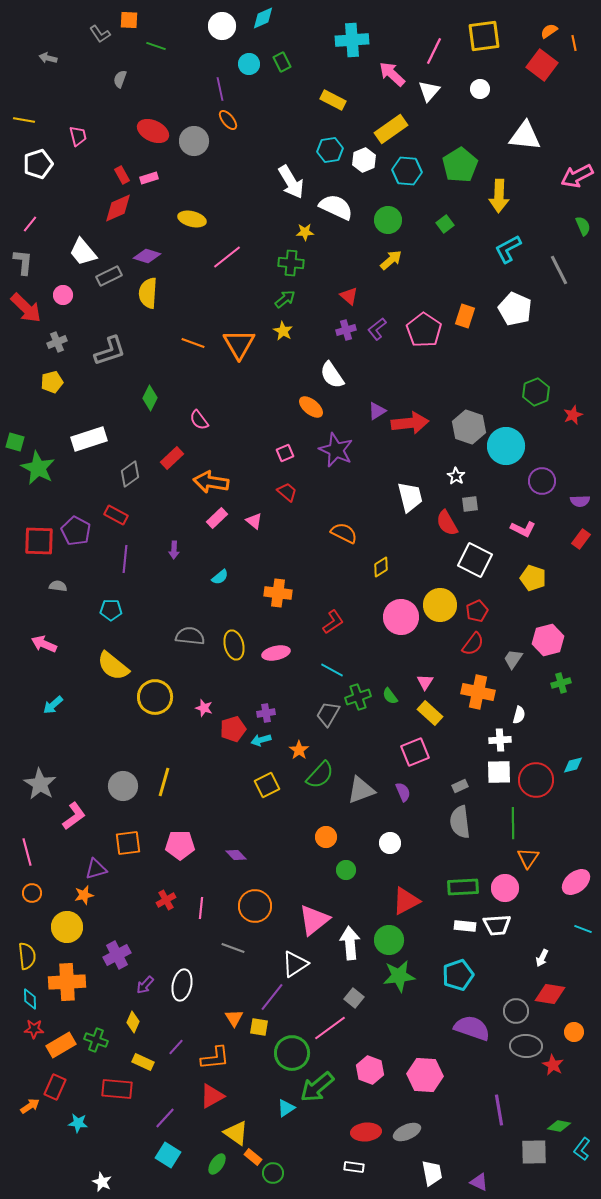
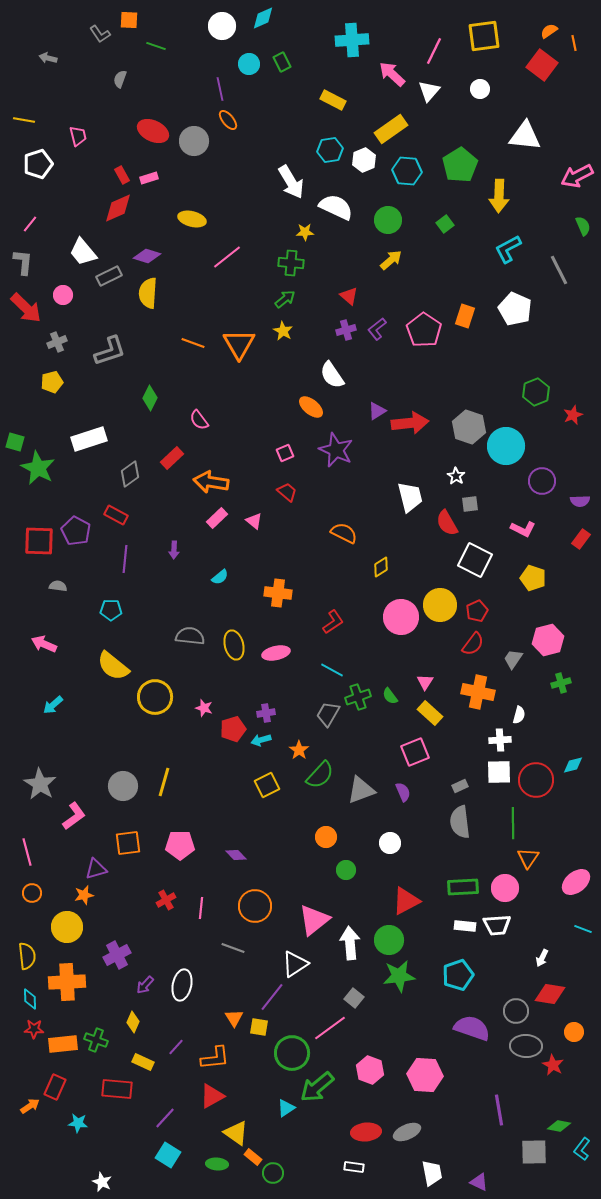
orange rectangle at (61, 1045): moved 2 px right, 1 px up; rotated 24 degrees clockwise
green ellipse at (217, 1164): rotated 60 degrees clockwise
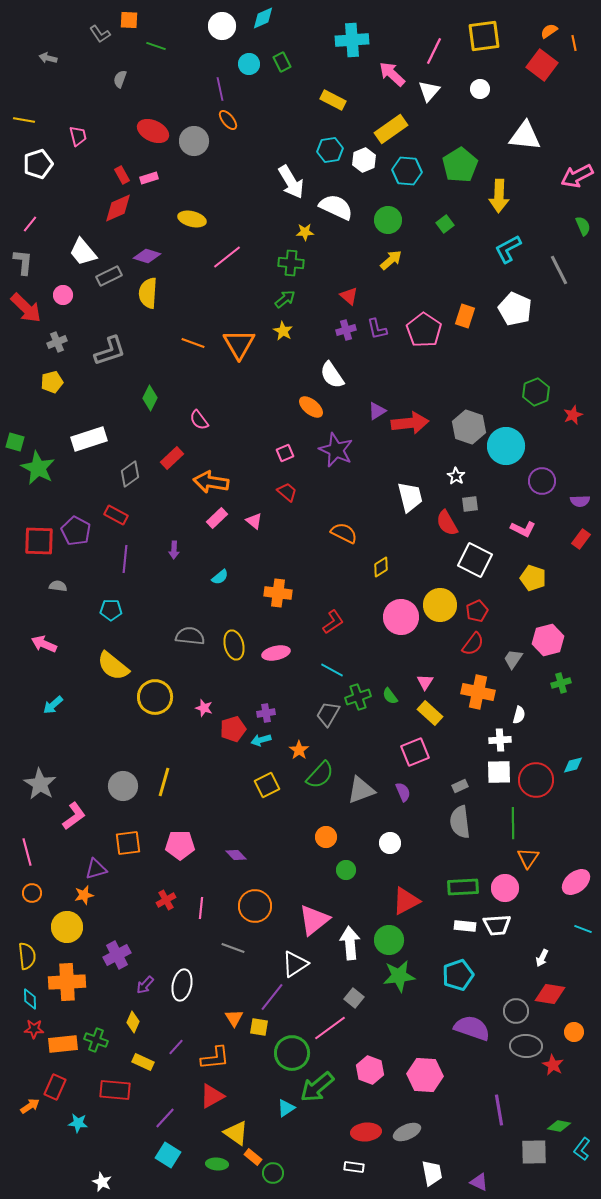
purple L-shape at (377, 329): rotated 65 degrees counterclockwise
red rectangle at (117, 1089): moved 2 px left, 1 px down
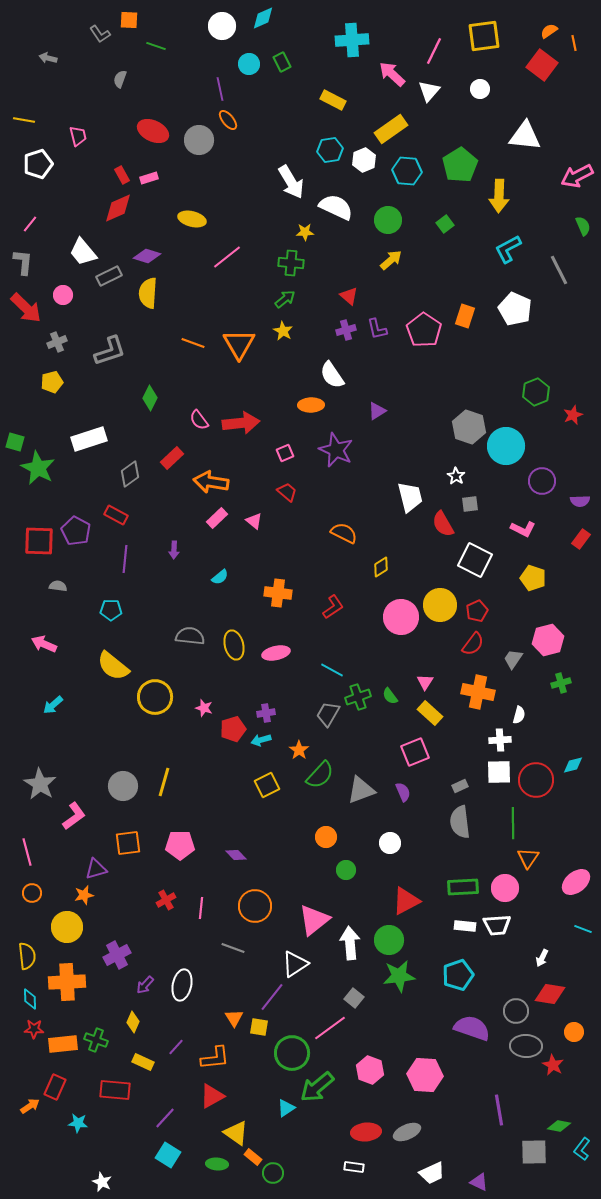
gray circle at (194, 141): moved 5 px right, 1 px up
orange ellipse at (311, 407): moved 2 px up; rotated 40 degrees counterclockwise
red arrow at (410, 423): moved 169 px left
red semicircle at (447, 523): moved 4 px left, 1 px down
red L-shape at (333, 622): moved 15 px up
white trapezoid at (432, 1173): rotated 76 degrees clockwise
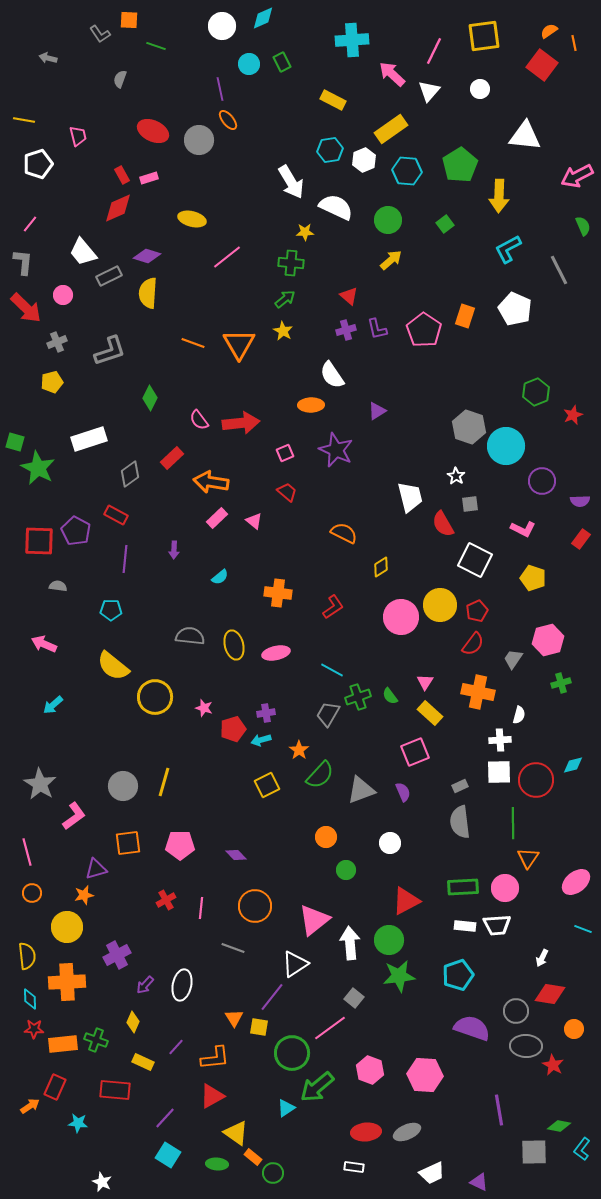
orange circle at (574, 1032): moved 3 px up
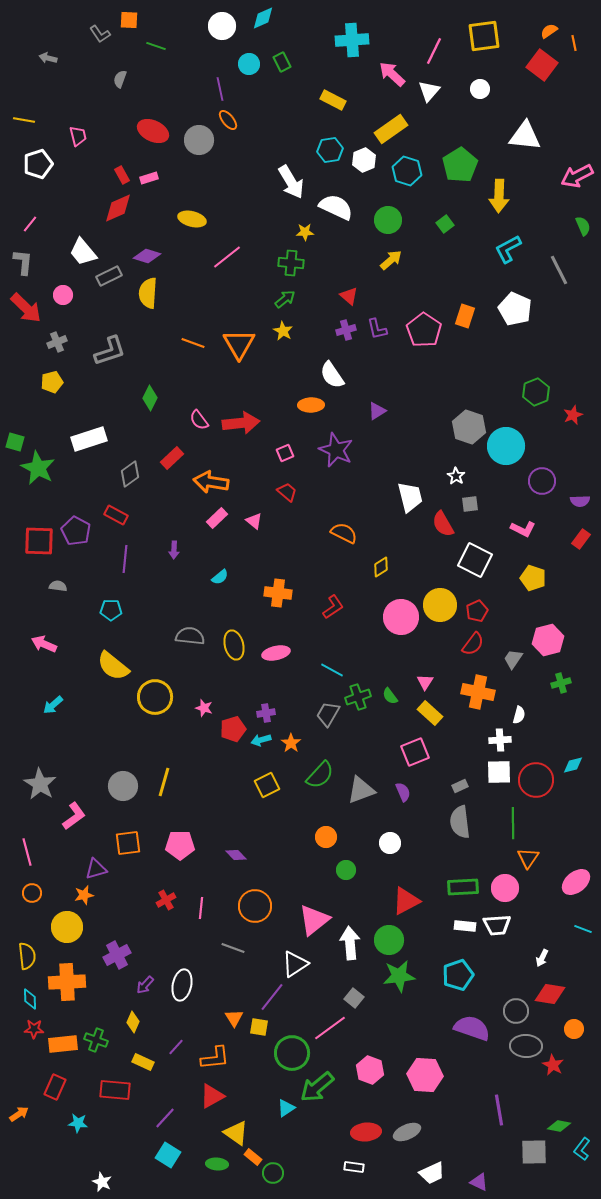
cyan hexagon at (407, 171): rotated 12 degrees clockwise
orange star at (299, 750): moved 8 px left, 7 px up
orange arrow at (30, 1106): moved 11 px left, 8 px down
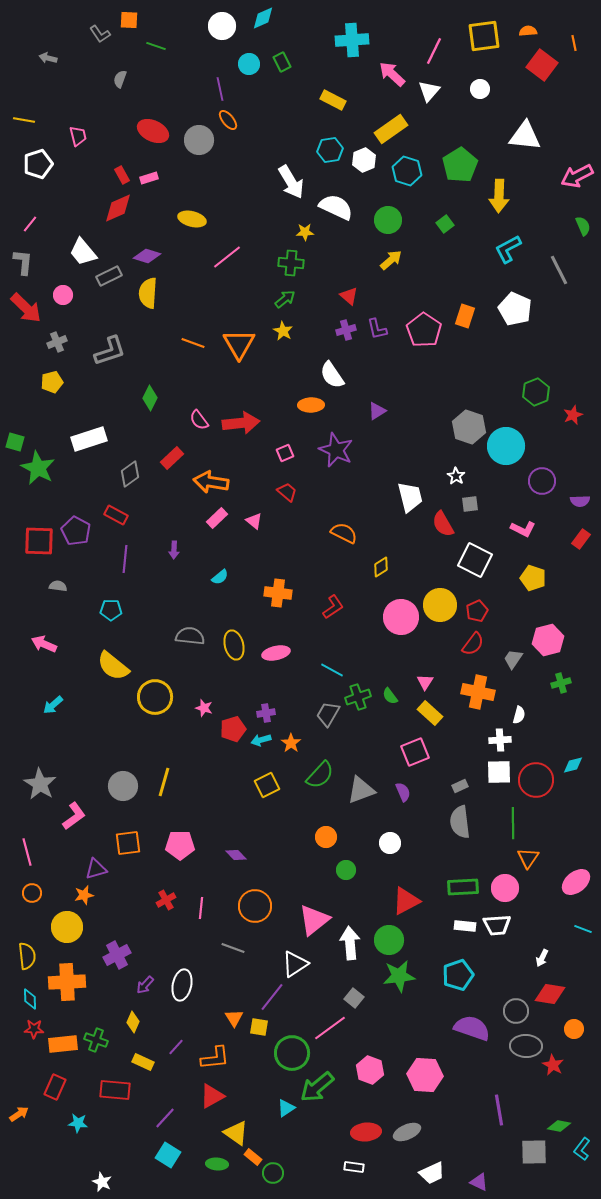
orange semicircle at (549, 31): moved 21 px left; rotated 30 degrees clockwise
